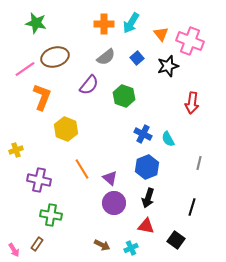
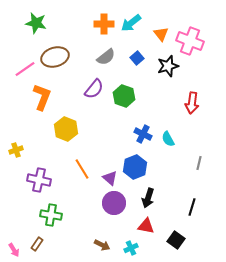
cyan arrow: rotated 20 degrees clockwise
purple semicircle: moved 5 px right, 4 px down
blue hexagon: moved 12 px left
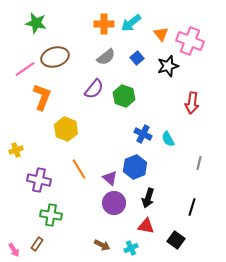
orange line: moved 3 px left
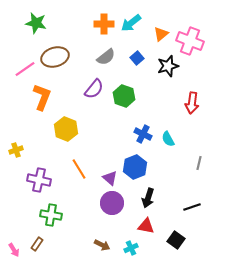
orange triangle: rotated 28 degrees clockwise
purple circle: moved 2 px left
black line: rotated 54 degrees clockwise
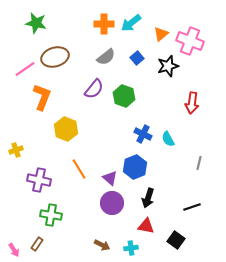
cyan cross: rotated 16 degrees clockwise
